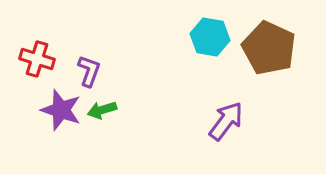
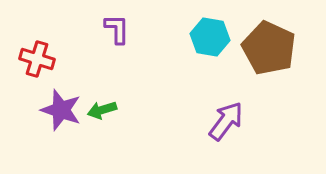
purple L-shape: moved 28 px right, 42 px up; rotated 20 degrees counterclockwise
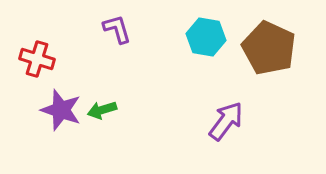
purple L-shape: rotated 16 degrees counterclockwise
cyan hexagon: moved 4 px left
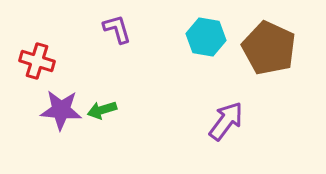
red cross: moved 2 px down
purple star: rotated 15 degrees counterclockwise
